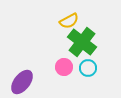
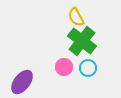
yellow semicircle: moved 7 px right, 4 px up; rotated 90 degrees clockwise
green cross: moved 1 px up
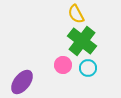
yellow semicircle: moved 3 px up
pink circle: moved 1 px left, 2 px up
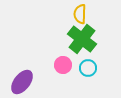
yellow semicircle: moved 4 px right; rotated 30 degrees clockwise
green cross: moved 2 px up
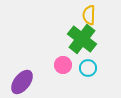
yellow semicircle: moved 9 px right, 1 px down
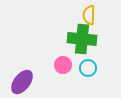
green cross: rotated 32 degrees counterclockwise
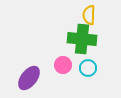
purple ellipse: moved 7 px right, 4 px up
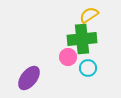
yellow semicircle: rotated 54 degrees clockwise
green cross: rotated 12 degrees counterclockwise
pink circle: moved 5 px right, 8 px up
